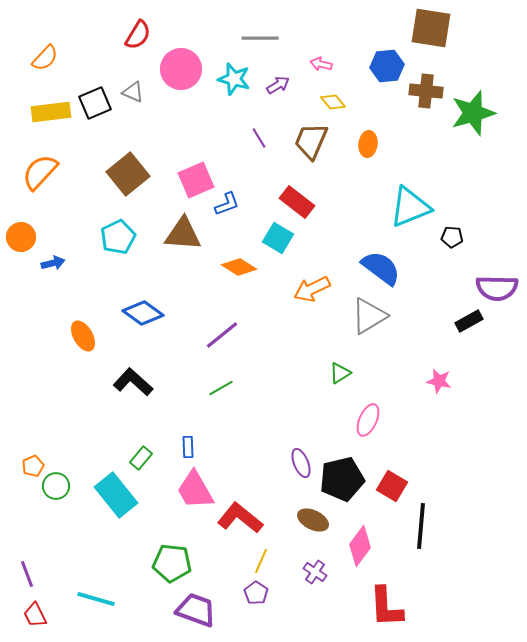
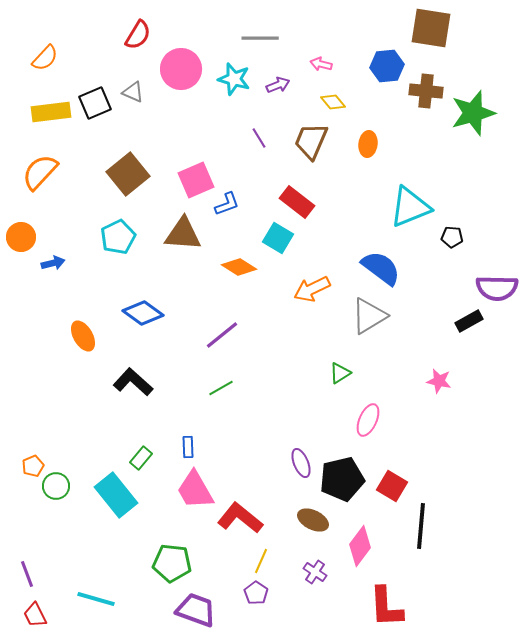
purple arrow at (278, 85): rotated 10 degrees clockwise
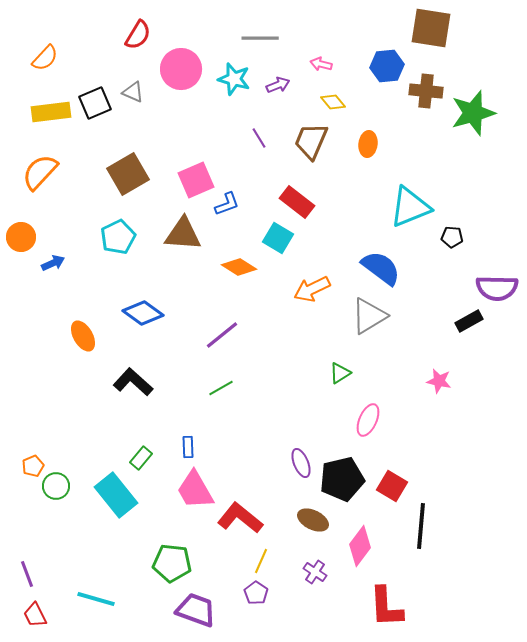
brown square at (128, 174): rotated 9 degrees clockwise
blue arrow at (53, 263): rotated 10 degrees counterclockwise
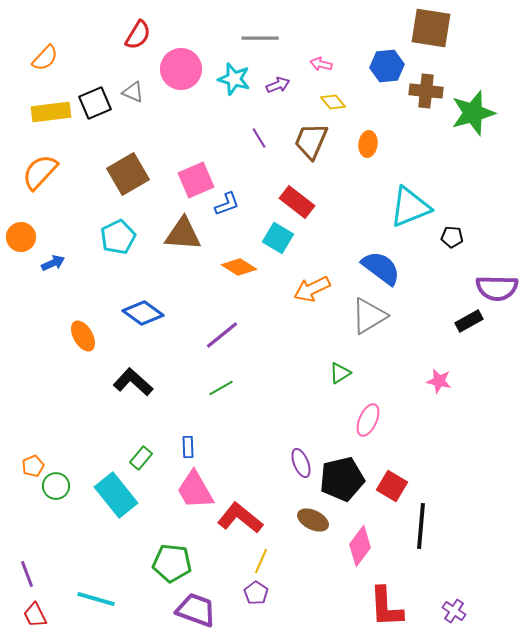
purple cross at (315, 572): moved 139 px right, 39 px down
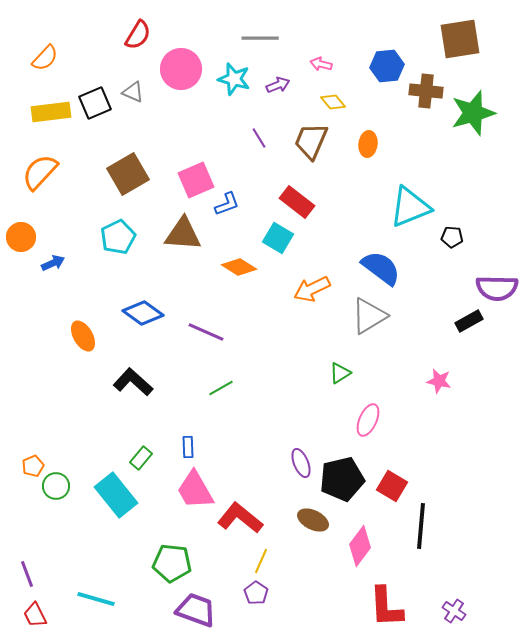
brown square at (431, 28): moved 29 px right, 11 px down; rotated 18 degrees counterclockwise
purple line at (222, 335): moved 16 px left, 3 px up; rotated 63 degrees clockwise
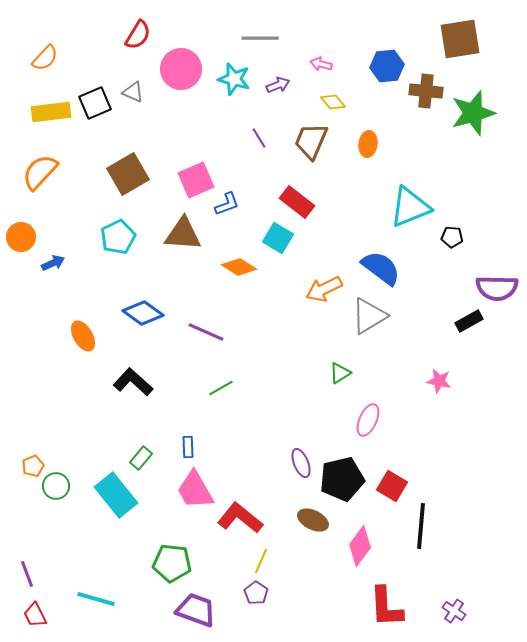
orange arrow at (312, 289): moved 12 px right
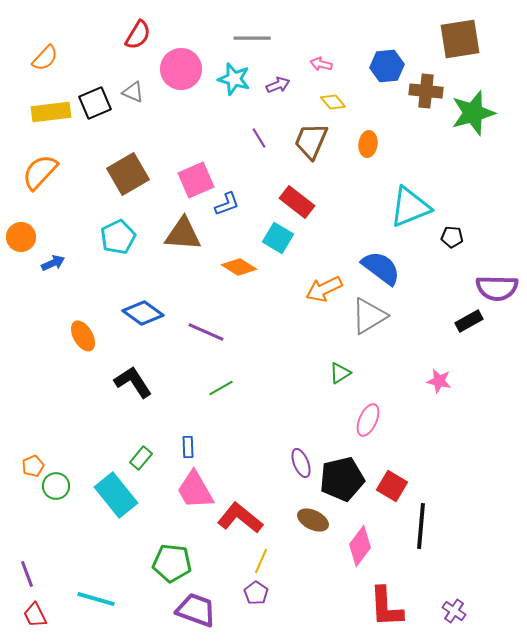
gray line at (260, 38): moved 8 px left
black L-shape at (133, 382): rotated 15 degrees clockwise
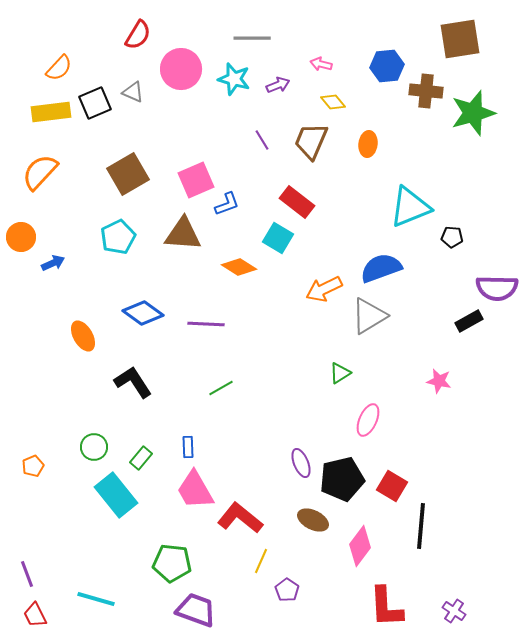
orange semicircle at (45, 58): moved 14 px right, 10 px down
purple line at (259, 138): moved 3 px right, 2 px down
blue semicircle at (381, 268): rotated 57 degrees counterclockwise
purple line at (206, 332): moved 8 px up; rotated 21 degrees counterclockwise
green circle at (56, 486): moved 38 px right, 39 px up
purple pentagon at (256, 593): moved 31 px right, 3 px up
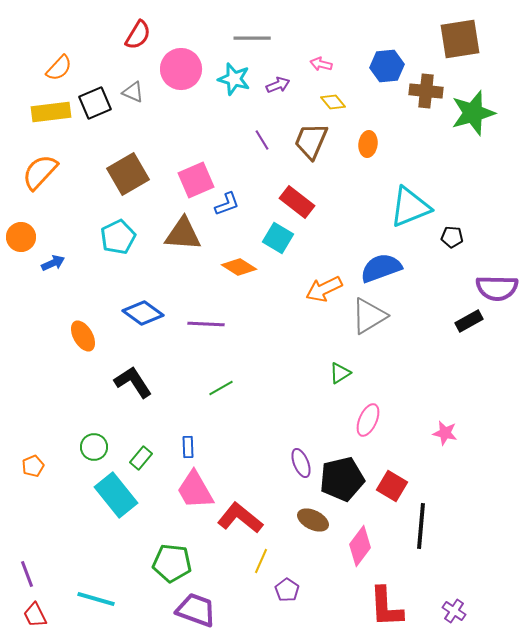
pink star at (439, 381): moved 6 px right, 52 px down
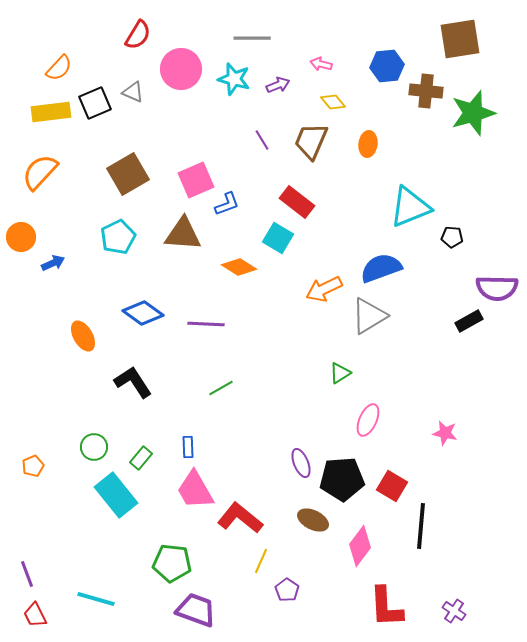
black pentagon at (342, 479): rotated 9 degrees clockwise
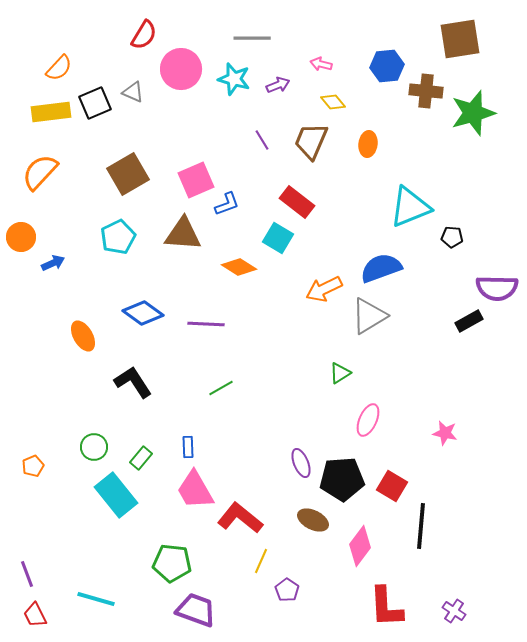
red semicircle at (138, 35): moved 6 px right
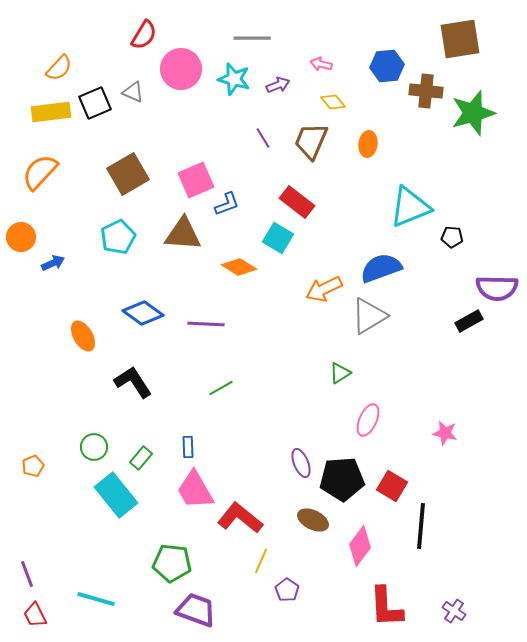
purple line at (262, 140): moved 1 px right, 2 px up
